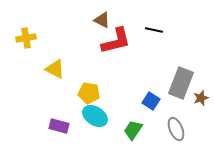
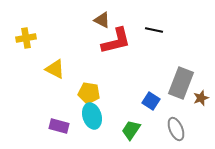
cyan ellipse: moved 3 px left; rotated 40 degrees clockwise
green trapezoid: moved 2 px left
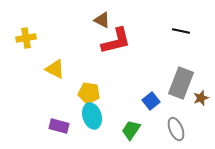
black line: moved 27 px right, 1 px down
blue square: rotated 18 degrees clockwise
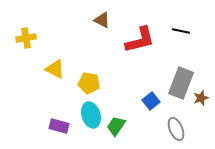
red L-shape: moved 24 px right, 1 px up
yellow pentagon: moved 10 px up
cyan ellipse: moved 1 px left, 1 px up
green trapezoid: moved 15 px left, 4 px up
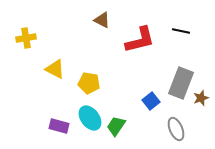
cyan ellipse: moved 1 px left, 3 px down; rotated 20 degrees counterclockwise
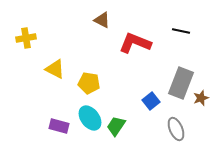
red L-shape: moved 5 px left, 3 px down; rotated 144 degrees counterclockwise
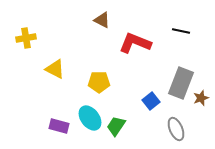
yellow pentagon: moved 10 px right, 1 px up; rotated 10 degrees counterclockwise
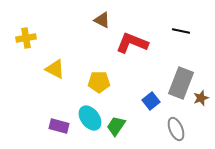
red L-shape: moved 3 px left
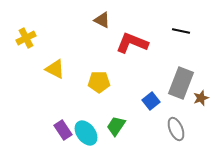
yellow cross: rotated 18 degrees counterclockwise
cyan ellipse: moved 4 px left, 15 px down
purple rectangle: moved 4 px right, 4 px down; rotated 42 degrees clockwise
